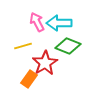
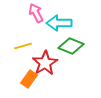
pink arrow: moved 1 px left, 9 px up
green diamond: moved 3 px right
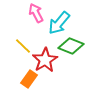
cyan arrow: rotated 50 degrees counterclockwise
yellow line: rotated 60 degrees clockwise
red star: moved 3 px up
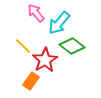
pink arrow: rotated 12 degrees counterclockwise
green diamond: moved 1 px right; rotated 15 degrees clockwise
orange rectangle: moved 2 px right, 2 px down
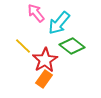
orange rectangle: moved 13 px right, 2 px up
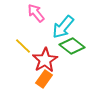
cyan arrow: moved 4 px right, 4 px down
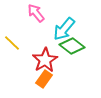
cyan arrow: moved 1 px right, 2 px down
yellow line: moved 11 px left, 3 px up
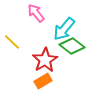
yellow line: moved 1 px up
orange rectangle: moved 1 px left, 2 px down; rotated 24 degrees clockwise
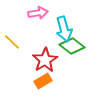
pink arrow: moved 2 px right; rotated 120 degrees clockwise
cyan arrow: rotated 55 degrees counterclockwise
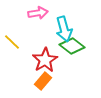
orange rectangle: rotated 18 degrees counterclockwise
